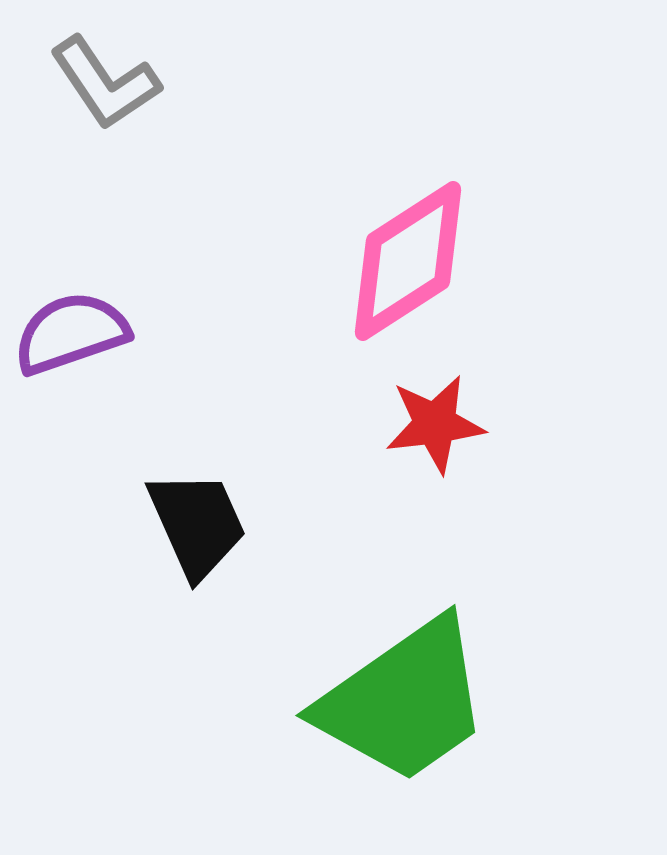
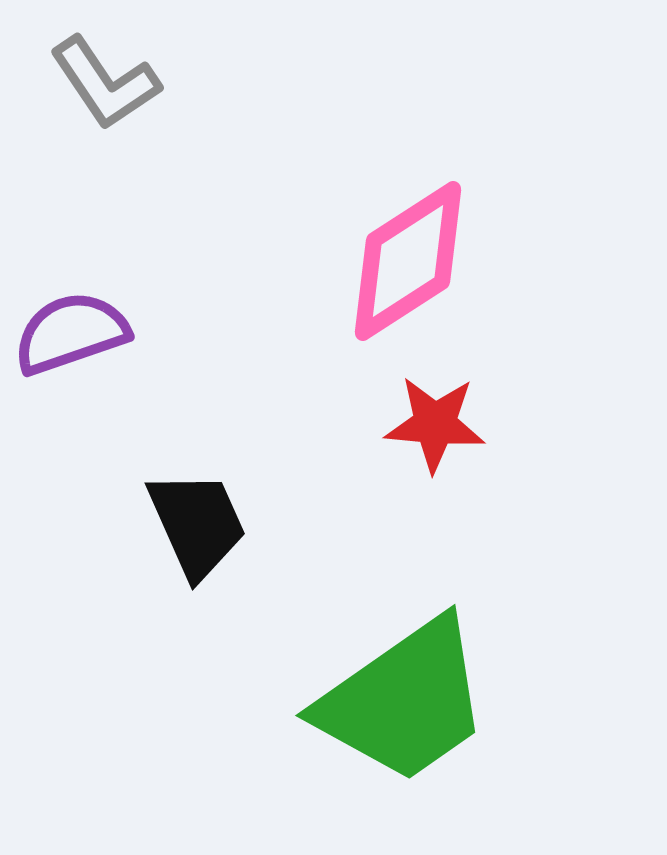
red star: rotated 12 degrees clockwise
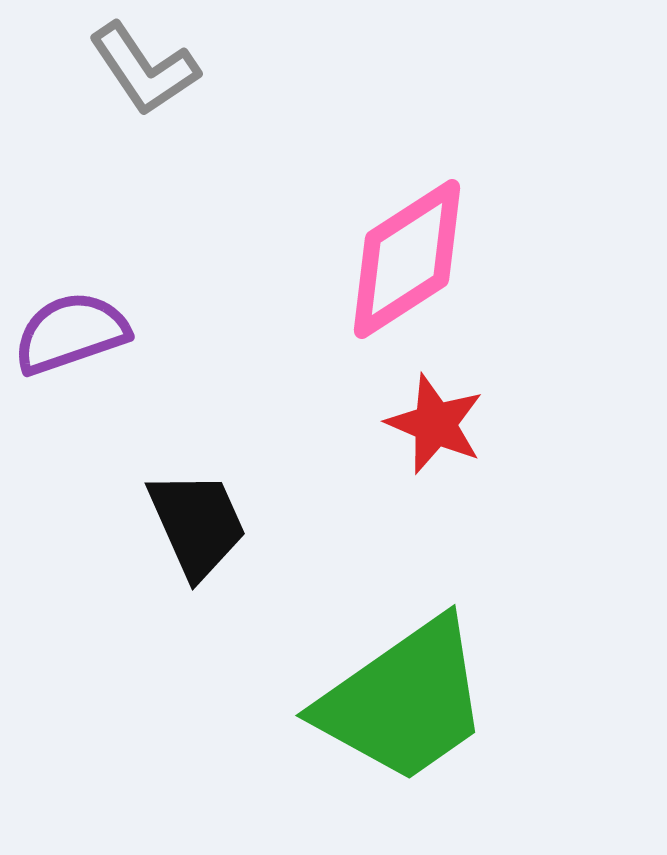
gray L-shape: moved 39 px right, 14 px up
pink diamond: moved 1 px left, 2 px up
red star: rotated 18 degrees clockwise
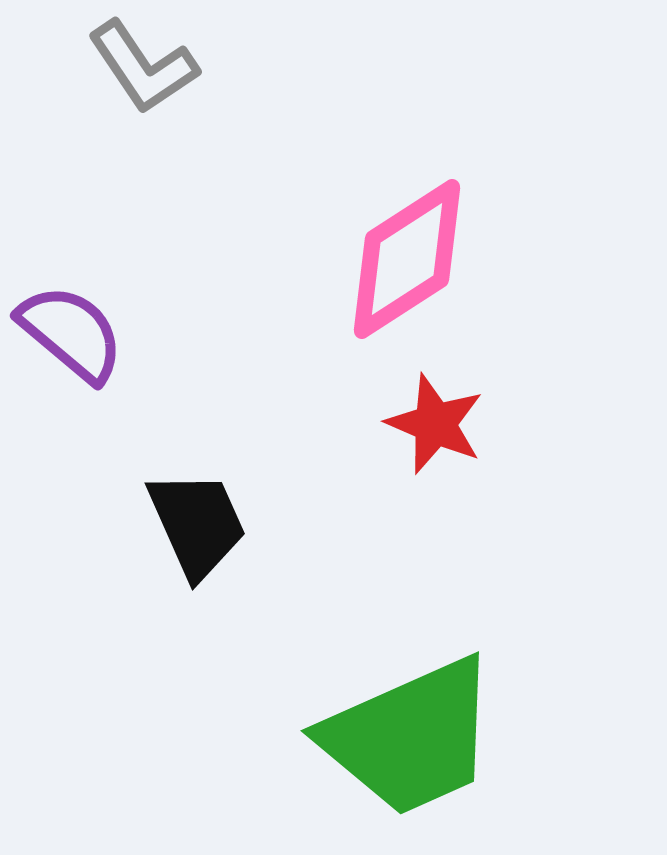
gray L-shape: moved 1 px left, 2 px up
purple semicircle: rotated 59 degrees clockwise
green trapezoid: moved 6 px right, 36 px down; rotated 11 degrees clockwise
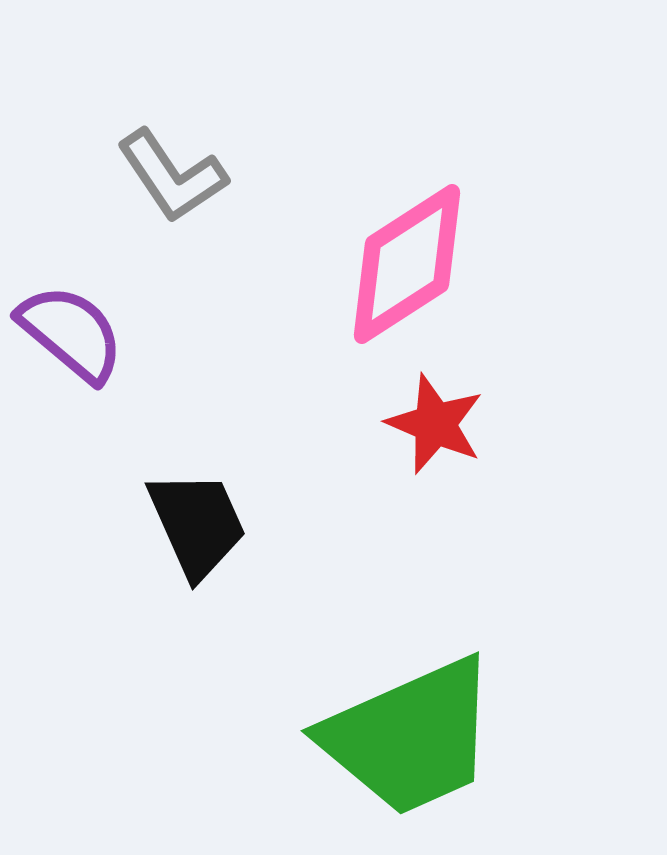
gray L-shape: moved 29 px right, 109 px down
pink diamond: moved 5 px down
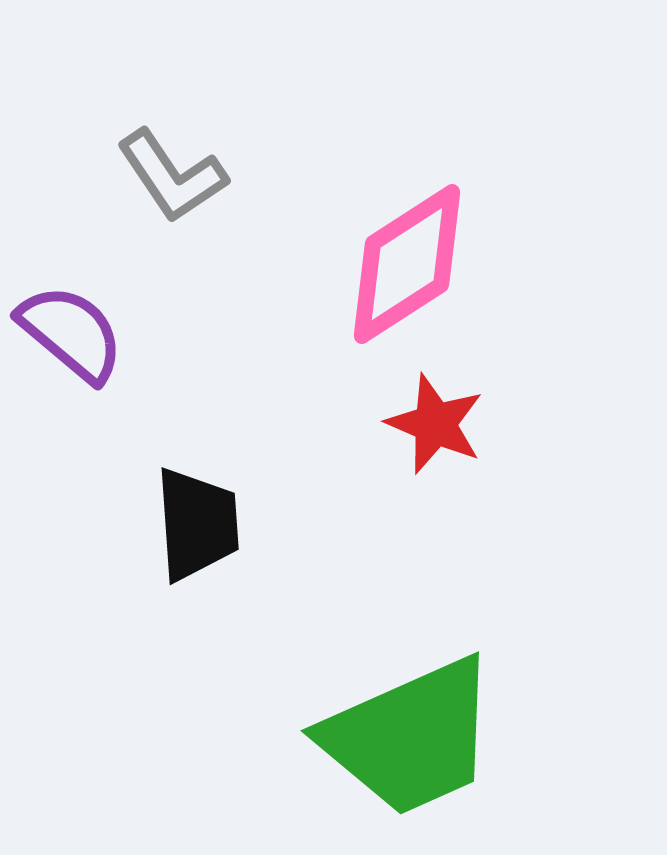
black trapezoid: rotated 20 degrees clockwise
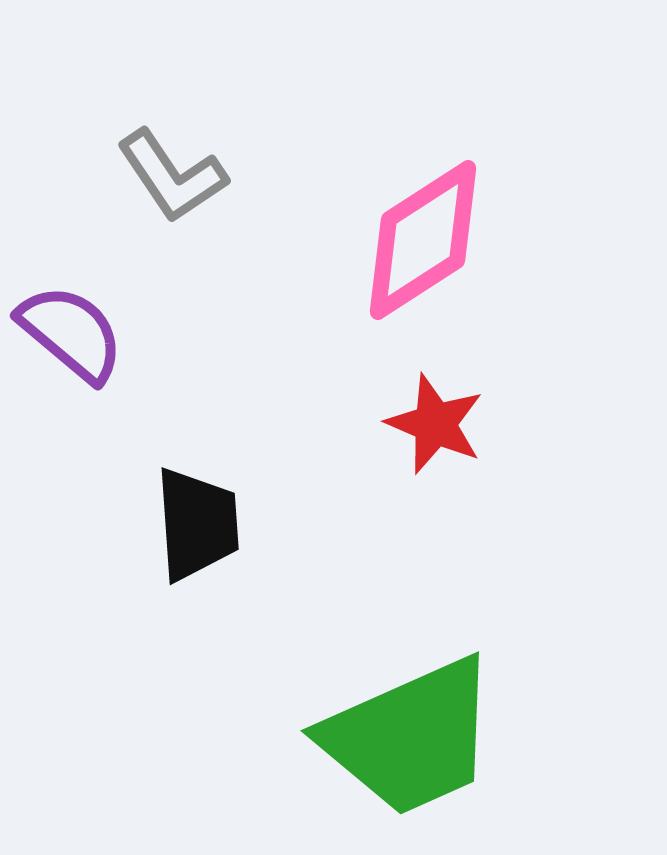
pink diamond: moved 16 px right, 24 px up
